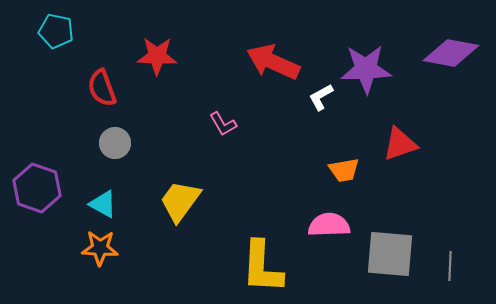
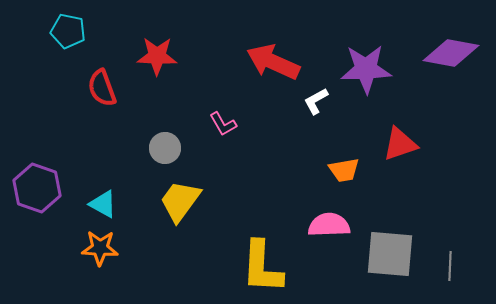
cyan pentagon: moved 12 px right
white L-shape: moved 5 px left, 4 px down
gray circle: moved 50 px right, 5 px down
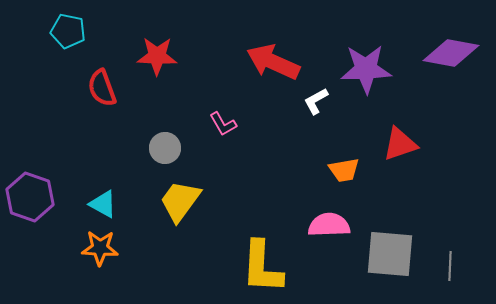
purple hexagon: moved 7 px left, 9 px down
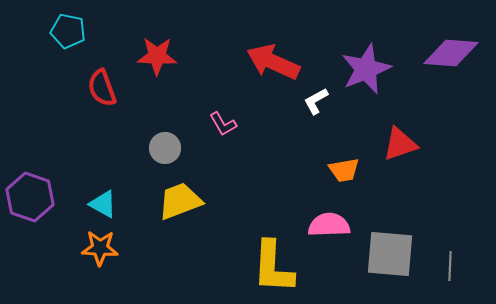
purple diamond: rotated 6 degrees counterclockwise
purple star: rotated 21 degrees counterclockwise
yellow trapezoid: rotated 33 degrees clockwise
yellow L-shape: moved 11 px right
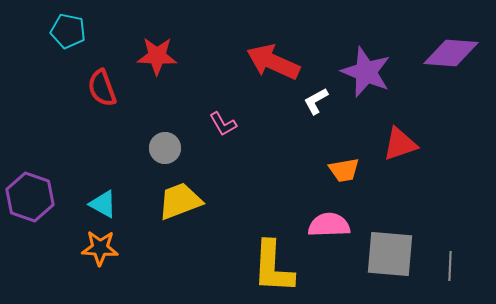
purple star: moved 3 px down; rotated 27 degrees counterclockwise
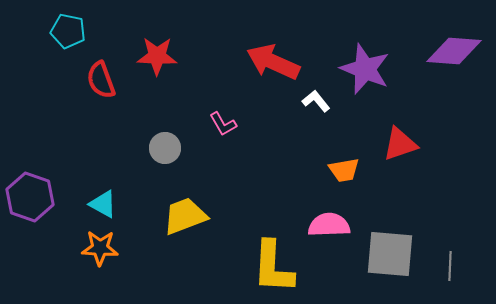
purple diamond: moved 3 px right, 2 px up
purple star: moved 1 px left, 3 px up
red semicircle: moved 1 px left, 8 px up
white L-shape: rotated 80 degrees clockwise
yellow trapezoid: moved 5 px right, 15 px down
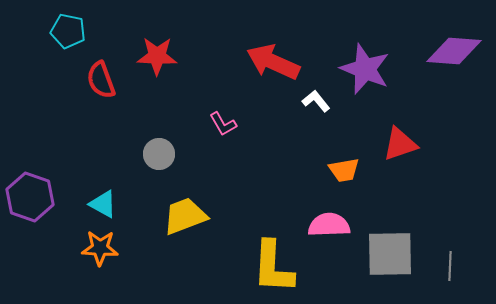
gray circle: moved 6 px left, 6 px down
gray square: rotated 6 degrees counterclockwise
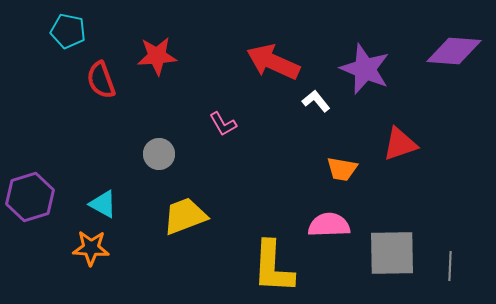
red star: rotated 6 degrees counterclockwise
orange trapezoid: moved 2 px left, 1 px up; rotated 20 degrees clockwise
purple hexagon: rotated 24 degrees clockwise
orange star: moved 9 px left
gray square: moved 2 px right, 1 px up
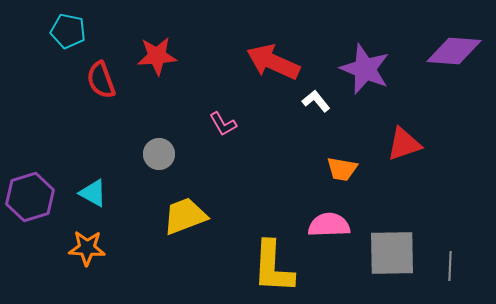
red triangle: moved 4 px right
cyan triangle: moved 10 px left, 11 px up
orange star: moved 4 px left
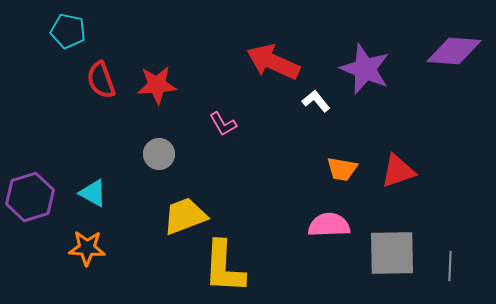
red star: moved 29 px down
red triangle: moved 6 px left, 27 px down
yellow L-shape: moved 49 px left
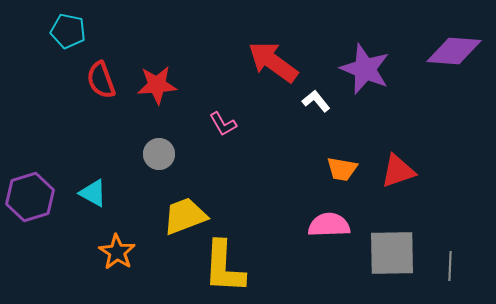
red arrow: rotated 12 degrees clockwise
orange star: moved 30 px right, 4 px down; rotated 30 degrees clockwise
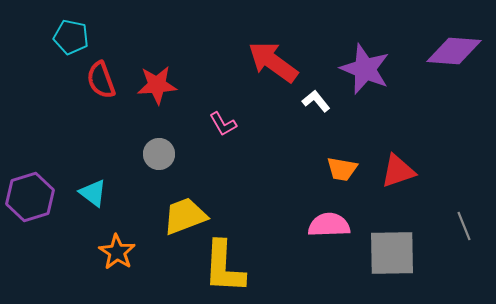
cyan pentagon: moved 3 px right, 6 px down
cyan triangle: rotated 8 degrees clockwise
gray line: moved 14 px right, 40 px up; rotated 24 degrees counterclockwise
